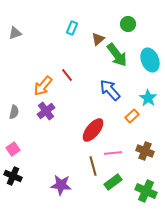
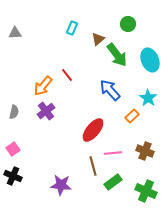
gray triangle: rotated 16 degrees clockwise
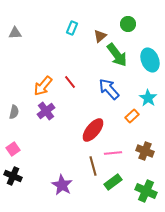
brown triangle: moved 2 px right, 3 px up
red line: moved 3 px right, 7 px down
blue arrow: moved 1 px left, 1 px up
purple star: moved 1 px right; rotated 25 degrees clockwise
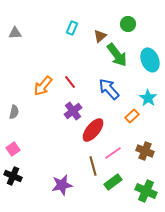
purple cross: moved 27 px right
pink line: rotated 30 degrees counterclockwise
purple star: rotated 30 degrees clockwise
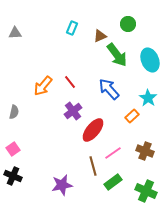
brown triangle: rotated 16 degrees clockwise
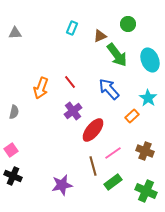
orange arrow: moved 2 px left, 2 px down; rotated 20 degrees counterclockwise
pink square: moved 2 px left, 1 px down
